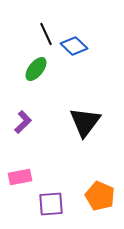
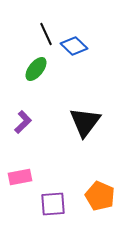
purple square: moved 2 px right
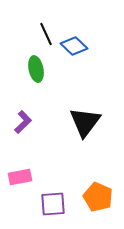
green ellipse: rotated 50 degrees counterclockwise
orange pentagon: moved 2 px left, 1 px down
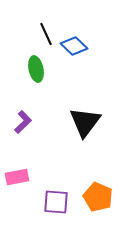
pink rectangle: moved 3 px left
purple square: moved 3 px right, 2 px up; rotated 8 degrees clockwise
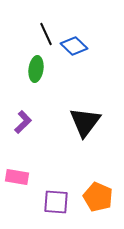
green ellipse: rotated 20 degrees clockwise
pink rectangle: rotated 20 degrees clockwise
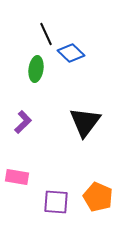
blue diamond: moved 3 px left, 7 px down
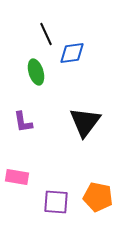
blue diamond: moved 1 px right; rotated 52 degrees counterclockwise
green ellipse: moved 3 px down; rotated 25 degrees counterclockwise
purple L-shape: rotated 125 degrees clockwise
orange pentagon: rotated 12 degrees counterclockwise
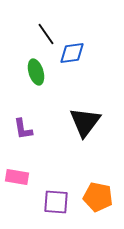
black line: rotated 10 degrees counterclockwise
purple L-shape: moved 7 px down
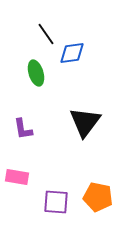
green ellipse: moved 1 px down
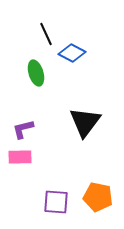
black line: rotated 10 degrees clockwise
blue diamond: rotated 36 degrees clockwise
purple L-shape: rotated 85 degrees clockwise
pink rectangle: moved 3 px right, 20 px up; rotated 10 degrees counterclockwise
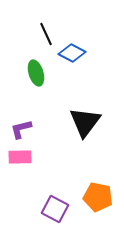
purple L-shape: moved 2 px left
purple square: moved 1 px left, 7 px down; rotated 24 degrees clockwise
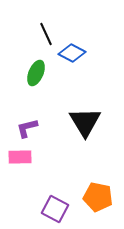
green ellipse: rotated 40 degrees clockwise
black triangle: rotated 8 degrees counterclockwise
purple L-shape: moved 6 px right, 1 px up
